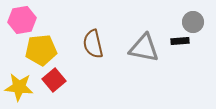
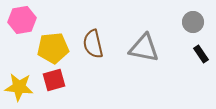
black rectangle: moved 21 px right, 13 px down; rotated 60 degrees clockwise
yellow pentagon: moved 12 px right, 2 px up
red square: rotated 25 degrees clockwise
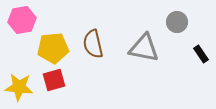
gray circle: moved 16 px left
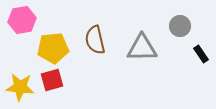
gray circle: moved 3 px right, 4 px down
brown semicircle: moved 2 px right, 4 px up
gray triangle: moved 2 px left; rotated 12 degrees counterclockwise
red square: moved 2 px left
yellow star: moved 1 px right
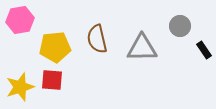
pink hexagon: moved 2 px left
brown semicircle: moved 2 px right, 1 px up
yellow pentagon: moved 2 px right, 1 px up
black rectangle: moved 3 px right, 4 px up
red square: rotated 20 degrees clockwise
yellow star: rotated 24 degrees counterclockwise
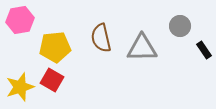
brown semicircle: moved 4 px right, 1 px up
red square: rotated 25 degrees clockwise
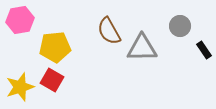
brown semicircle: moved 8 px right, 7 px up; rotated 16 degrees counterclockwise
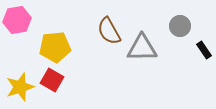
pink hexagon: moved 3 px left
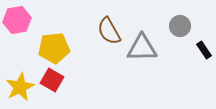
yellow pentagon: moved 1 px left, 1 px down
yellow star: rotated 8 degrees counterclockwise
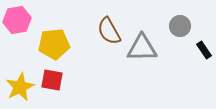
yellow pentagon: moved 4 px up
red square: rotated 20 degrees counterclockwise
